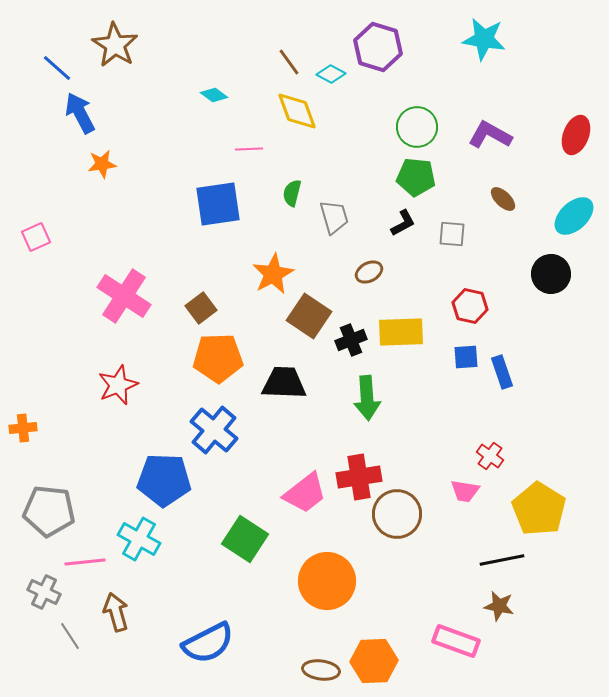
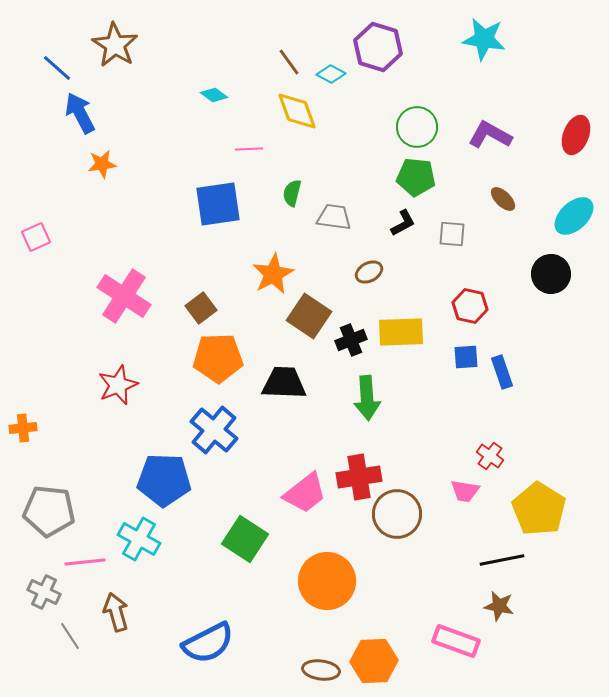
gray trapezoid at (334, 217): rotated 66 degrees counterclockwise
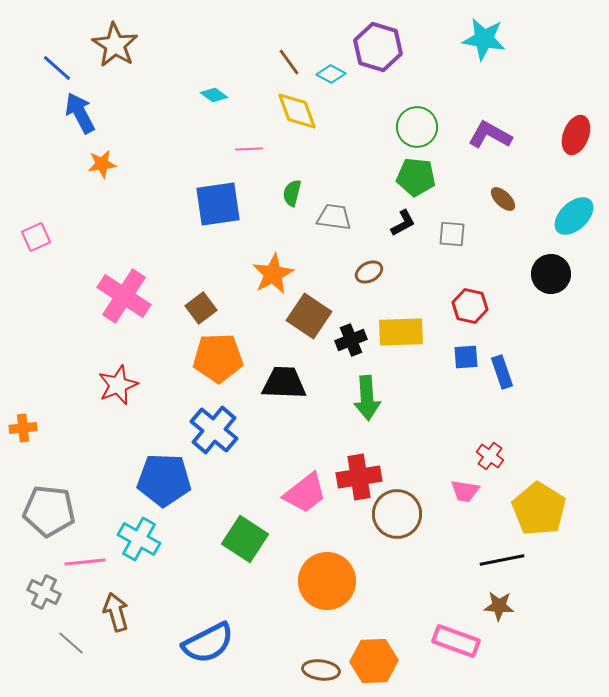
brown star at (499, 606): rotated 8 degrees counterclockwise
gray line at (70, 636): moved 1 px right, 7 px down; rotated 16 degrees counterclockwise
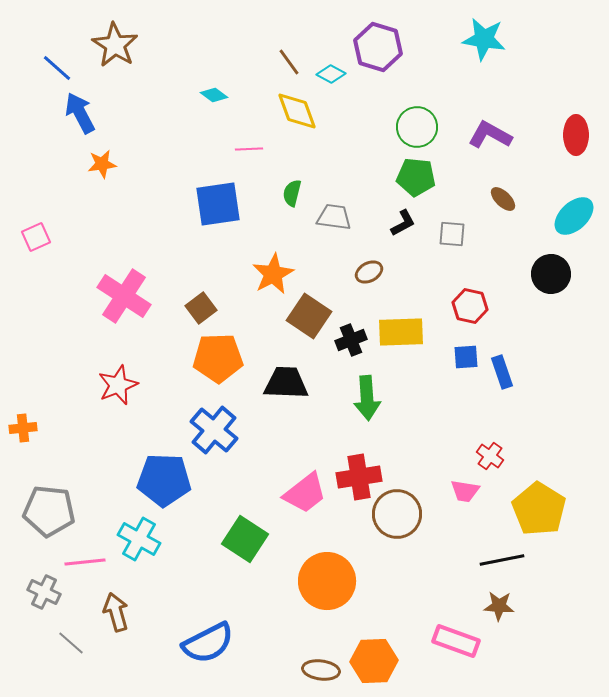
red ellipse at (576, 135): rotated 21 degrees counterclockwise
black trapezoid at (284, 383): moved 2 px right
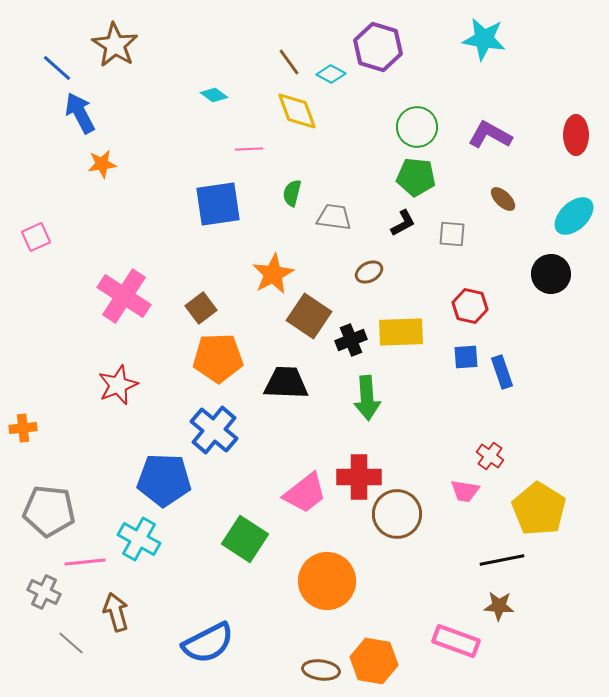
red cross at (359, 477): rotated 9 degrees clockwise
orange hexagon at (374, 661): rotated 12 degrees clockwise
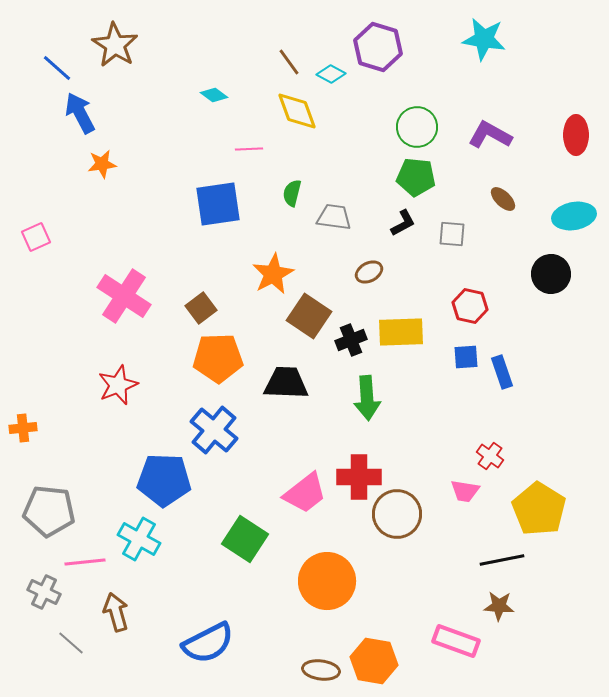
cyan ellipse at (574, 216): rotated 33 degrees clockwise
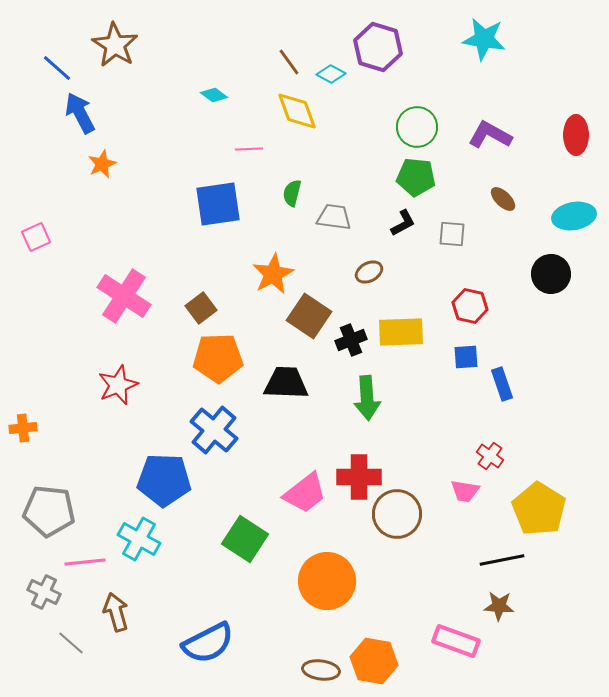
orange star at (102, 164): rotated 16 degrees counterclockwise
blue rectangle at (502, 372): moved 12 px down
